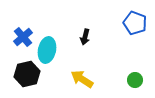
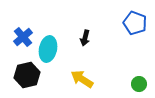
black arrow: moved 1 px down
cyan ellipse: moved 1 px right, 1 px up
black hexagon: moved 1 px down
green circle: moved 4 px right, 4 px down
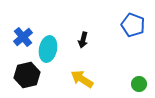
blue pentagon: moved 2 px left, 2 px down
black arrow: moved 2 px left, 2 px down
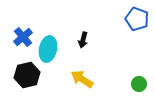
blue pentagon: moved 4 px right, 6 px up
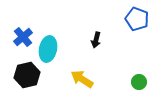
black arrow: moved 13 px right
green circle: moved 2 px up
